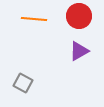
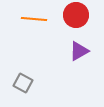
red circle: moved 3 px left, 1 px up
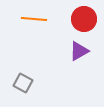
red circle: moved 8 px right, 4 px down
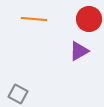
red circle: moved 5 px right
gray square: moved 5 px left, 11 px down
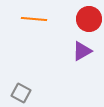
purple triangle: moved 3 px right
gray square: moved 3 px right, 1 px up
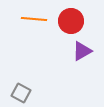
red circle: moved 18 px left, 2 px down
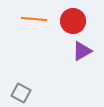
red circle: moved 2 px right
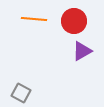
red circle: moved 1 px right
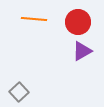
red circle: moved 4 px right, 1 px down
gray square: moved 2 px left, 1 px up; rotated 18 degrees clockwise
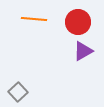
purple triangle: moved 1 px right
gray square: moved 1 px left
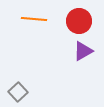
red circle: moved 1 px right, 1 px up
